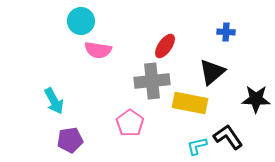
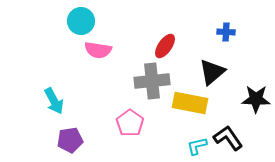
black L-shape: moved 1 px down
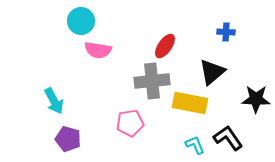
pink pentagon: rotated 28 degrees clockwise
purple pentagon: moved 2 px left, 1 px up; rotated 25 degrees clockwise
cyan L-shape: moved 2 px left, 1 px up; rotated 80 degrees clockwise
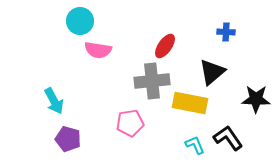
cyan circle: moved 1 px left
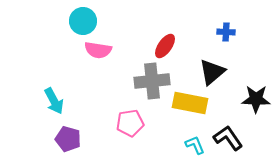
cyan circle: moved 3 px right
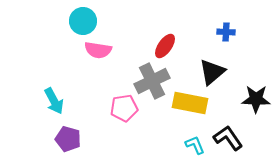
gray cross: rotated 20 degrees counterclockwise
pink pentagon: moved 6 px left, 15 px up
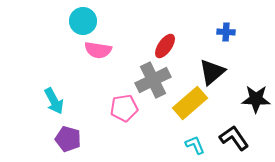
gray cross: moved 1 px right, 1 px up
yellow rectangle: rotated 52 degrees counterclockwise
black L-shape: moved 6 px right
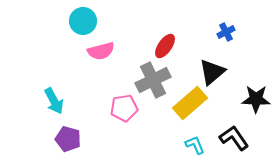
blue cross: rotated 30 degrees counterclockwise
pink semicircle: moved 3 px right, 1 px down; rotated 24 degrees counterclockwise
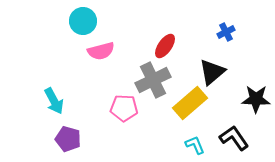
pink pentagon: rotated 12 degrees clockwise
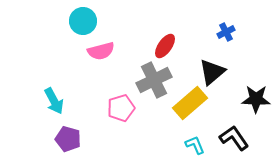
gray cross: moved 1 px right
pink pentagon: moved 3 px left; rotated 20 degrees counterclockwise
